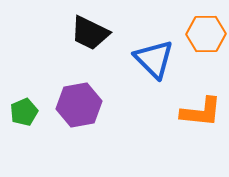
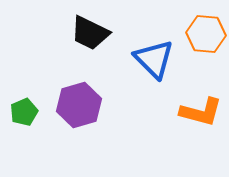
orange hexagon: rotated 6 degrees clockwise
purple hexagon: rotated 6 degrees counterclockwise
orange L-shape: rotated 9 degrees clockwise
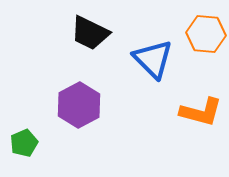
blue triangle: moved 1 px left
purple hexagon: rotated 12 degrees counterclockwise
green pentagon: moved 31 px down
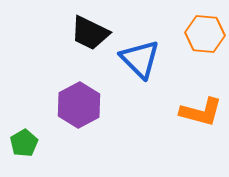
orange hexagon: moved 1 px left
blue triangle: moved 13 px left
green pentagon: rotated 8 degrees counterclockwise
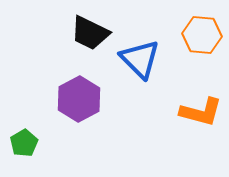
orange hexagon: moved 3 px left, 1 px down
purple hexagon: moved 6 px up
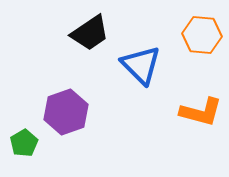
black trapezoid: rotated 60 degrees counterclockwise
blue triangle: moved 1 px right, 6 px down
purple hexagon: moved 13 px left, 13 px down; rotated 9 degrees clockwise
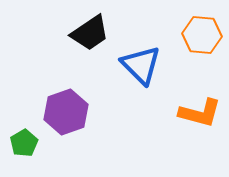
orange L-shape: moved 1 px left, 1 px down
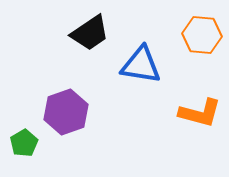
blue triangle: rotated 36 degrees counterclockwise
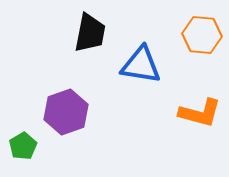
black trapezoid: rotated 45 degrees counterclockwise
green pentagon: moved 1 px left, 3 px down
